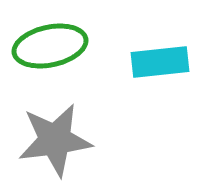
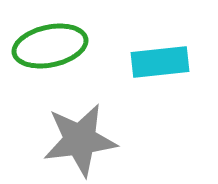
gray star: moved 25 px right
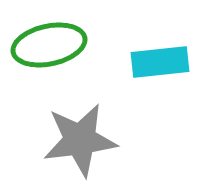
green ellipse: moved 1 px left, 1 px up
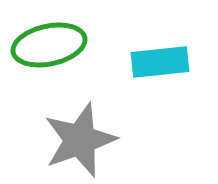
gray star: rotated 12 degrees counterclockwise
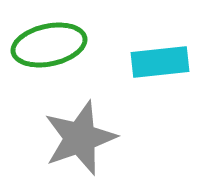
gray star: moved 2 px up
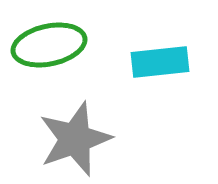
gray star: moved 5 px left, 1 px down
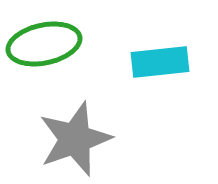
green ellipse: moved 5 px left, 1 px up
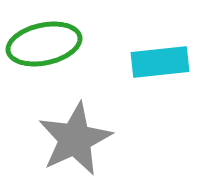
gray star: rotated 6 degrees counterclockwise
